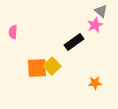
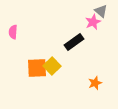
pink star: moved 2 px left, 3 px up
orange star: rotated 16 degrees counterclockwise
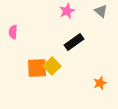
pink star: moved 26 px left, 11 px up
orange star: moved 5 px right
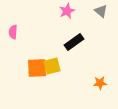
yellow square: rotated 30 degrees clockwise
orange star: rotated 16 degrees clockwise
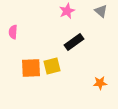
orange square: moved 6 px left
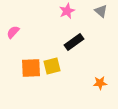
pink semicircle: rotated 40 degrees clockwise
